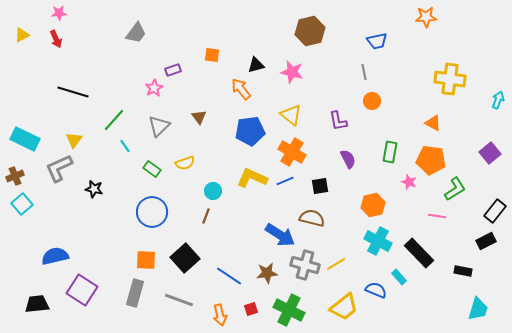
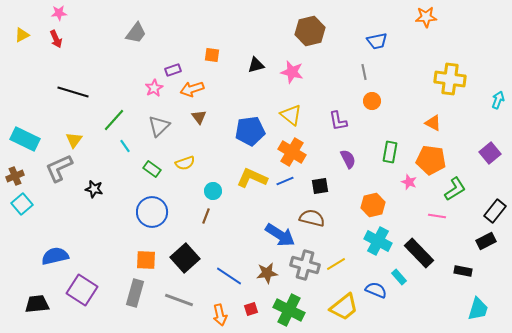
orange arrow at (241, 89): moved 49 px left; rotated 70 degrees counterclockwise
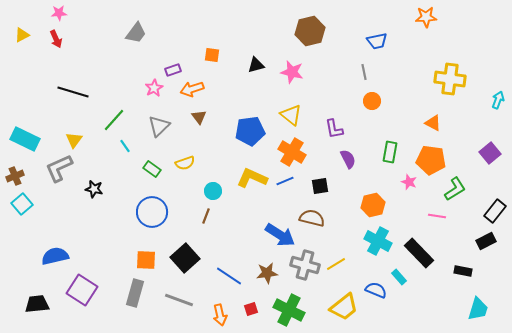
purple L-shape at (338, 121): moved 4 px left, 8 px down
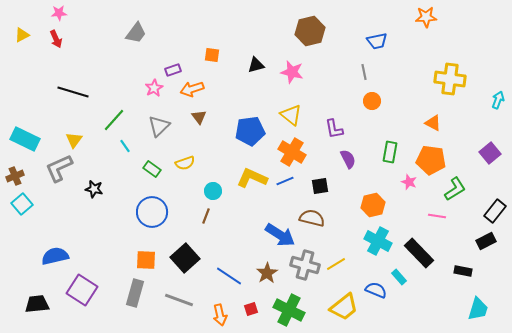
brown star at (267, 273): rotated 25 degrees counterclockwise
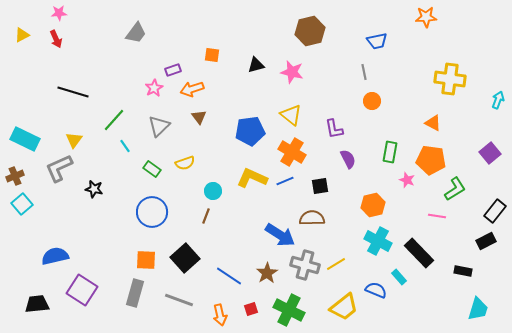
pink star at (409, 182): moved 2 px left, 2 px up
brown semicircle at (312, 218): rotated 15 degrees counterclockwise
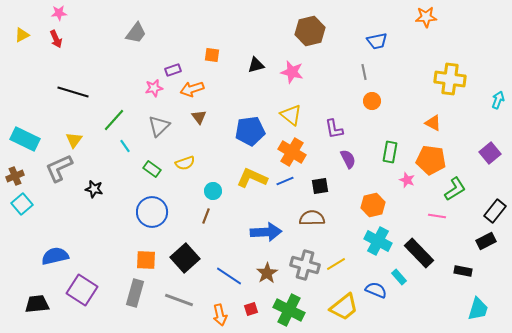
pink star at (154, 88): rotated 18 degrees clockwise
blue arrow at (280, 235): moved 14 px left, 3 px up; rotated 36 degrees counterclockwise
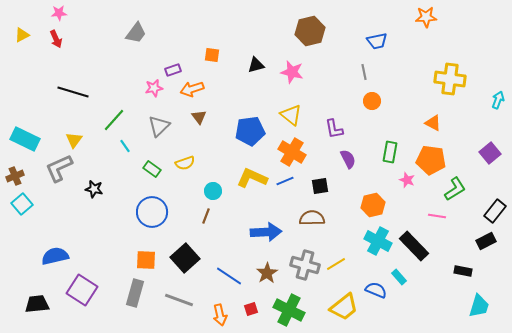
black rectangle at (419, 253): moved 5 px left, 7 px up
cyan trapezoid at (478, 309): moved 1 px right, 3 px up
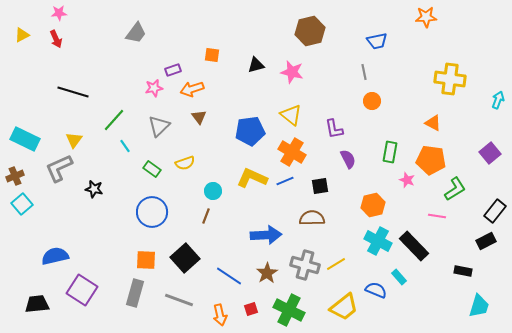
blue arrow at (266, 232): moved 3 px down
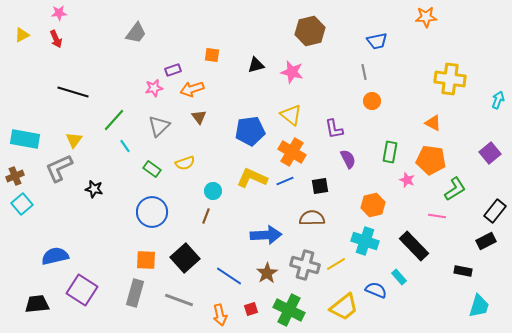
cyan rectangle at (25, 139): rotated 16 degrees counterclockwise
cyan cross at (378, 241): moved 13 px left; rotated 8 degrees counterclockwise
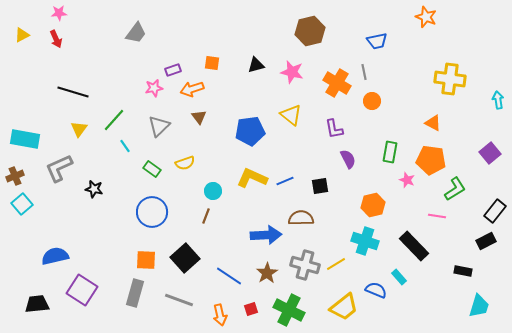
orange star at (426, 17): rotated 25 degrees clockwise
orange square at (212, 55): moved 8 px down
cyan arrow at (498, 100): rotated 30 degrees counterclockwise
yellow triangle at (74, 140): moved 5 px right, 11 px up
orange cross at (292, 152): moved 45 px right, 69 px up
brown semicircle at (312, 218): moved 11 px left
